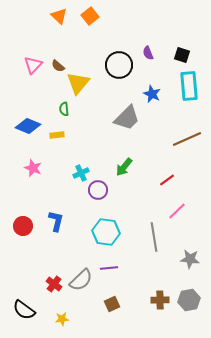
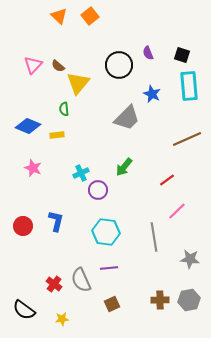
gray semicircle: rotated 110 degrees clockwise
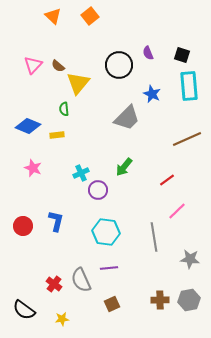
orange triangle: moved 6 px left
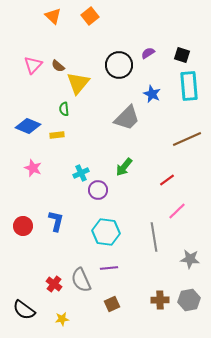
purple semicircle: rotated 80 degrees clockwise
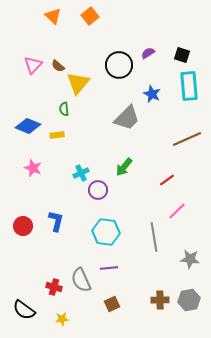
red cross: moved 3 px down; rotated 21 degrees counterclockwise
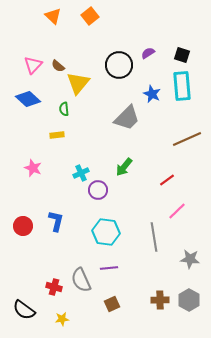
cyan rectangle: moved 7 px left
blue diamond: moved 27 px up; rotated 20 degrees clockwise
gray hexagon: rotated 20 degrees counterclockwise
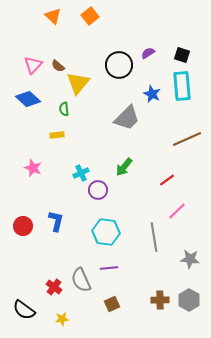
red cross: rotated 21 degrees clockwise
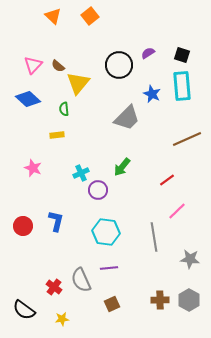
green arrow: moved 2 px left
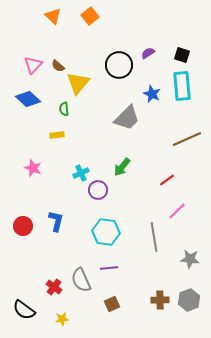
gray hexagon: rotated 10 degrees clockwise
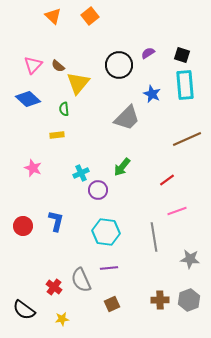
cyan rectangle: moved 3 px right, 1 px up
pink line: rotated 24 degrees clockwise
